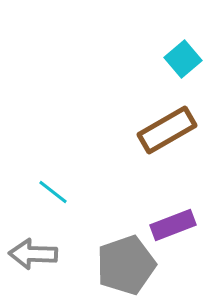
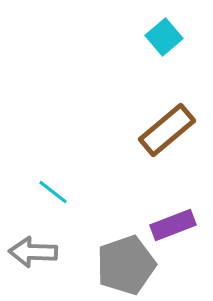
cyan square: moved 19 px left, 22 px up
brown rectangle: rotated 10 degrees counterclockwise
gray arrow: moved 2 px up
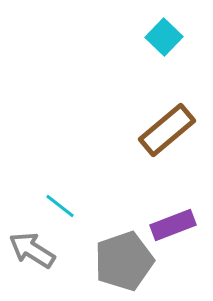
cyan square: rotated 6 degrees counterclockwise
cyan line: moved 7 px right, 14 px down
gray arrow: moved 1 px left, 2 px up; rotated 30 degrees clockwise
gray pentagon: moved 2 px left, 4 px up
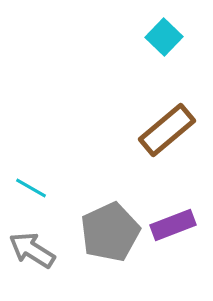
cyan line: moved 29 px left, 18 px up; rotated 8 degrees counterclockwise
gray pentagon: moved 14 px left, 29 px up; rotated 6 degrees counterclockwise
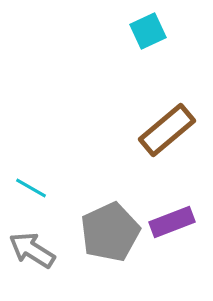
cyan square: moved 16 px left, 6 px up; rotated 21 degrees clockwise
purple rectangle: moved 1 px left, 3 px up
